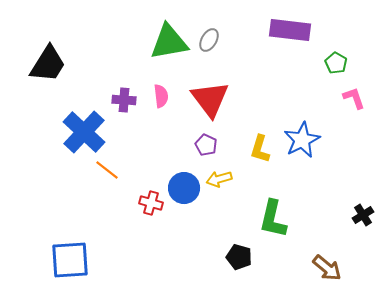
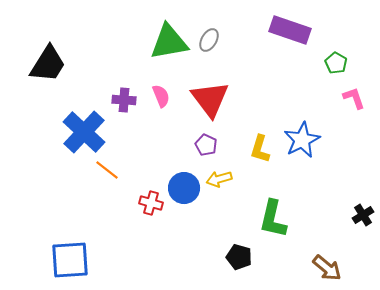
purple rectangle: rotated 12 degrees clockwise
pink semicircle: rotated 15 degrees counterclockwise
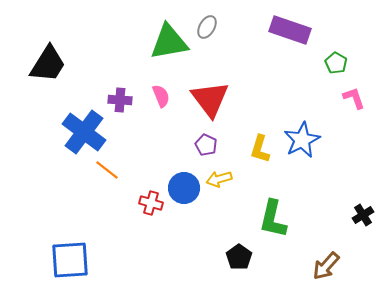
gray ellipse: moved 2 px left, 13 px up
purple cross: moved 4 px left
blue cross: rotated 6 degrees counterclockwise
black pentagon: rotated 20 degrees clockwise
brown arrow: moved 1 px left, 2 px up; rotated 92 degrees clockwise
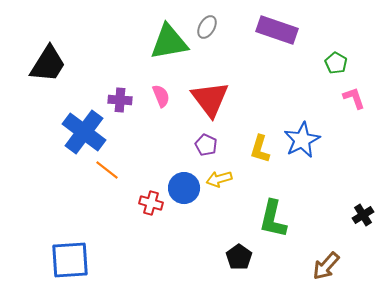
purple rectangle: moved 13 px left
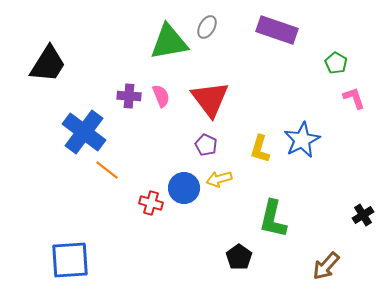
purple cross: moved 9 px right, 4 px up
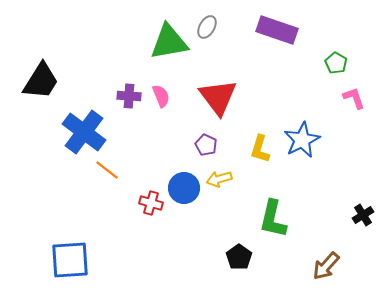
black trapezoid: moved 7 px left, 17 px down
red triangle: moved 8 px right, 2 px up
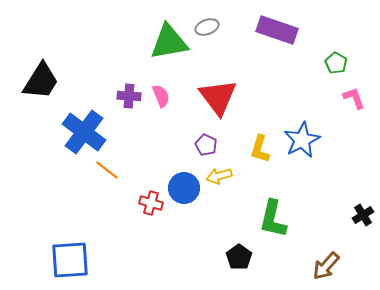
gray ellipse: rotated 40 degrees clockwise
yellow arrow: moved 3 px up
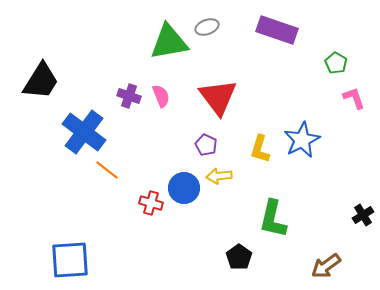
purple cross: rotated 15 degrees clockwise
yellow arrow: rotated 10 degrees clockwise
brown arrow: rotated 12 degrees clockwise
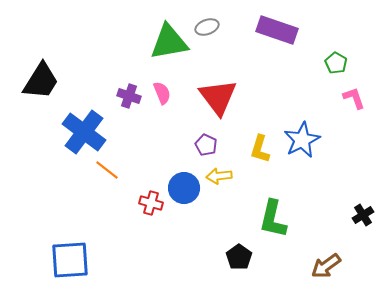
pink semicircle: moved 1 px right, 3 px up
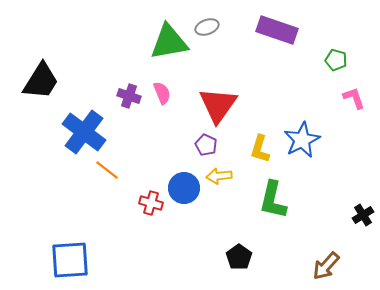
green pentagon: moved 3 px up; rotated 15 degrees counterclockwise
red triangle: moved 8 px down; rotated 12 degrees clockwise
green L-shape: moved 19 px up
brown arrow: rotated 12 degrees counterclockwise
